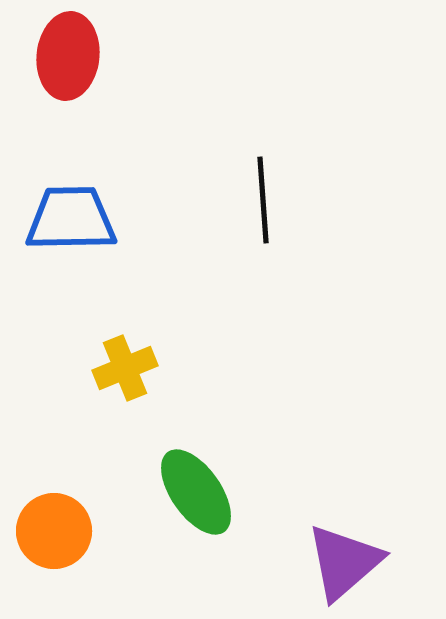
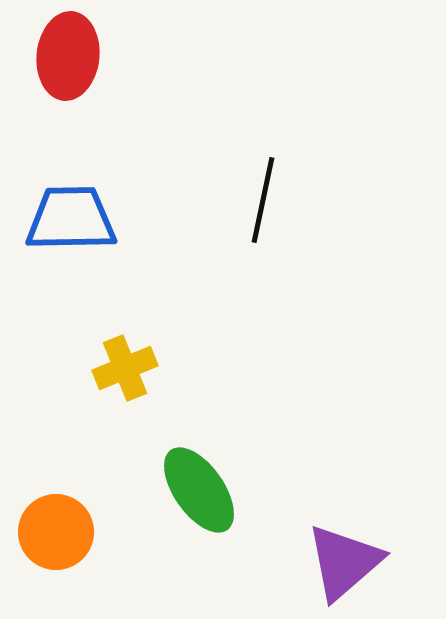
black line: rotated 16 degrees clockwise
green ellipse: moved 3 px right, 2 px up
orange circle: moved 2 px right, 1 px down
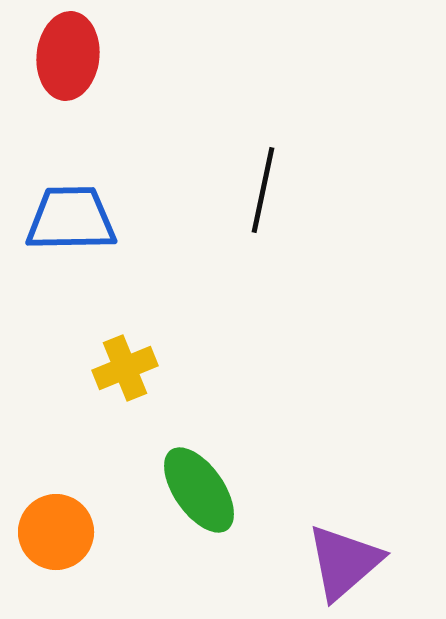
black line: moved 10 px up
